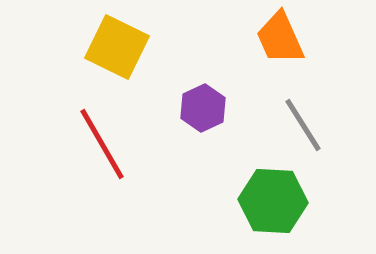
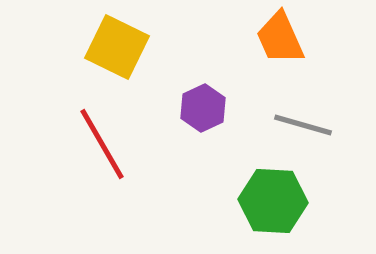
gray line: rotated 42 degrees counterclockwise
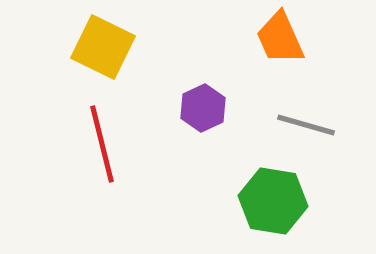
yellow square: moved 14 px left
gray line: moved 3 px right
red line: rotated 16 degrees clockwise
green hexagon: rotated 6 degrees clockwise
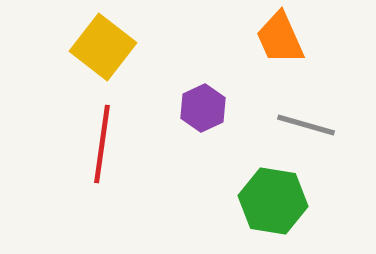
yellow square: rotated 12 degrees clockwise
red line: rotated 22 degrees clockwise
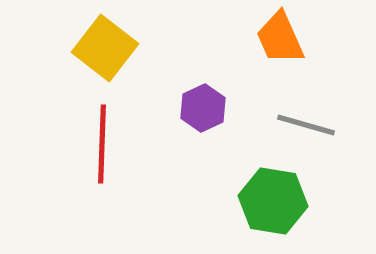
yellow square: moved 2 px right, 1 px down
red line: rotated 6 degrees counterclockwise
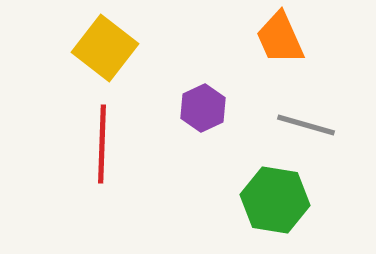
green hexagon: moved 2 px right, 1 px up
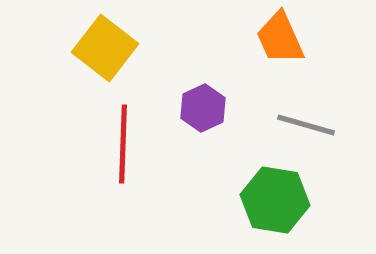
red line: moved 21 px right
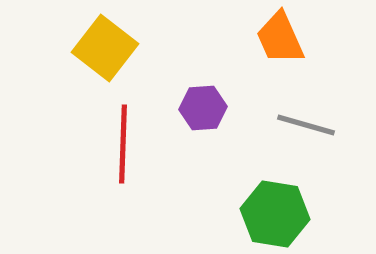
purple hexagon: rotated 21 degrees clockwise
green hexagon: moved 14 px down
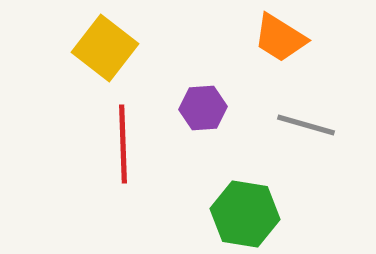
orange trapezoid: rotated 34 degrees counterclockwise
red line: rotated 4 degrees counterclockwise
green hexagon: moved 30 px left
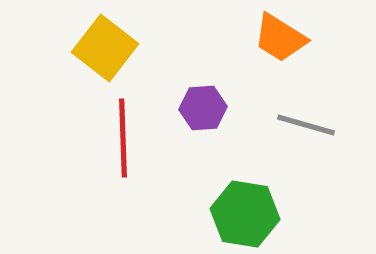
red line: moved 6 px up
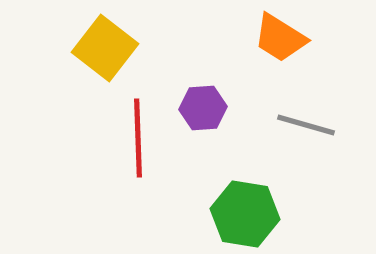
red line: moved 15 px right
